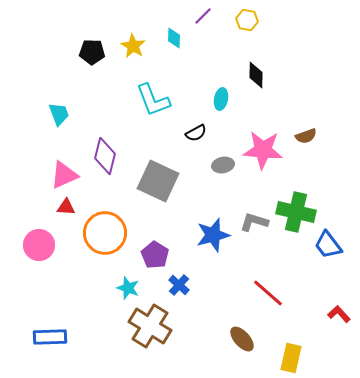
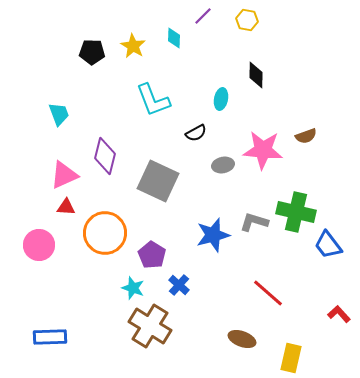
purple pentagon: moved 3 px left
cyan star: moved 5 px right
brown ellipse: rotated 28 degrees counterclockwise
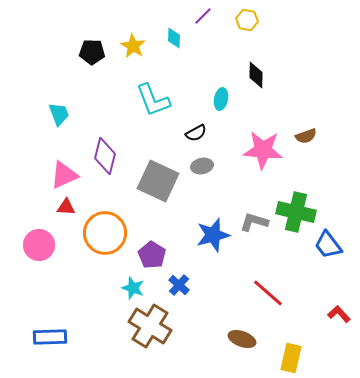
gray ellipse: moved 21 px left, 1 px down
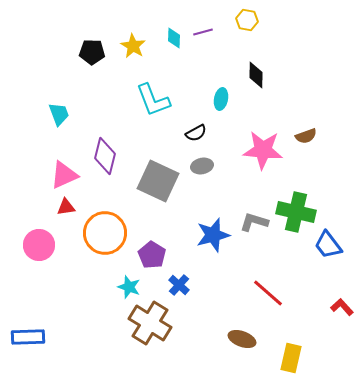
purple line: moved 16 px down; rotated 30 degrees clockwise
red triangle: rotated 12 degrees counterclockwise
cyan star: moved 4 px left, 1 px up
red L-shape: moved 3 px right, 7 px up
brown cross: moved 3 px up
blue rectangle: moved 22 px left
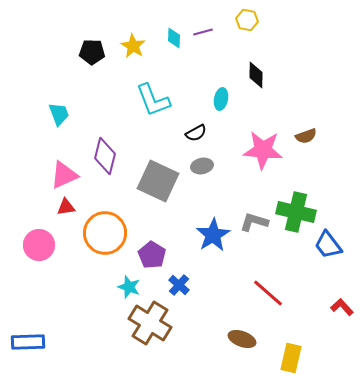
blue star: rotated 16 degrees counterclockwise
blue rectangle: moved 5 px down
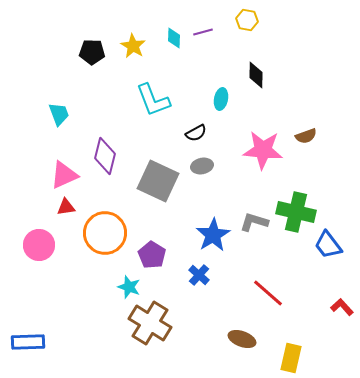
blue cross: moved 20 px right, 10 px up
